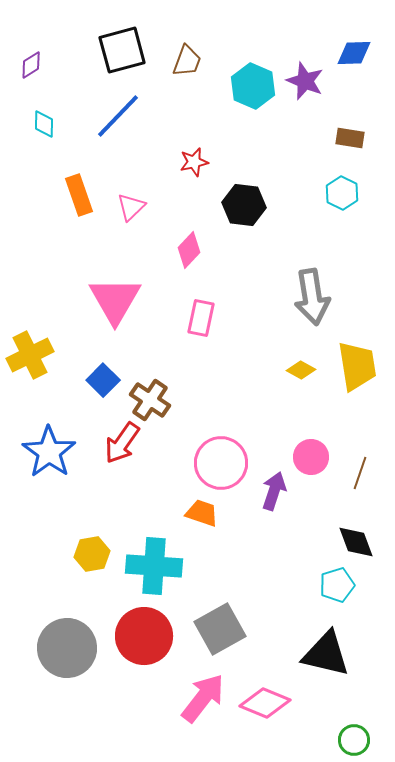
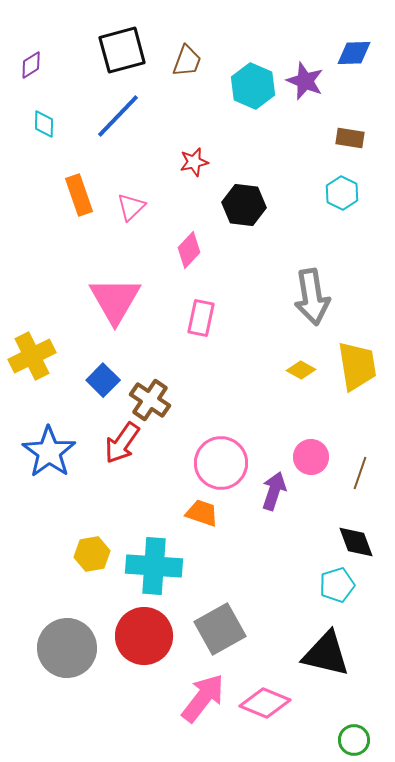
yellow cross at (30, 355): moved 2 px right, 1 px down
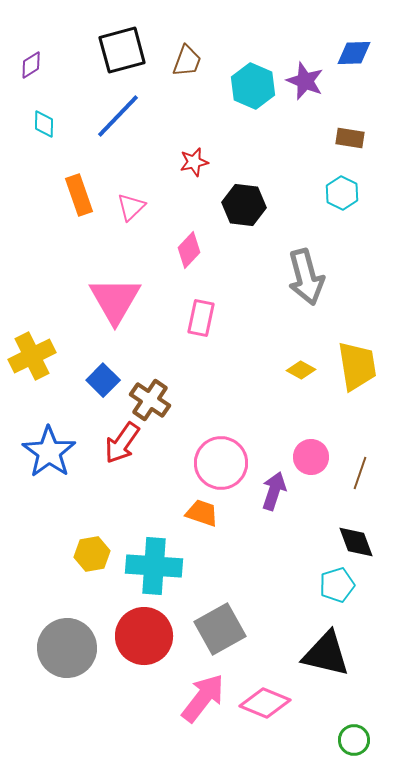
gray arrow at (312, 297): moved 6 px left, 20 px up; rotated 6 degrees counterclockwise
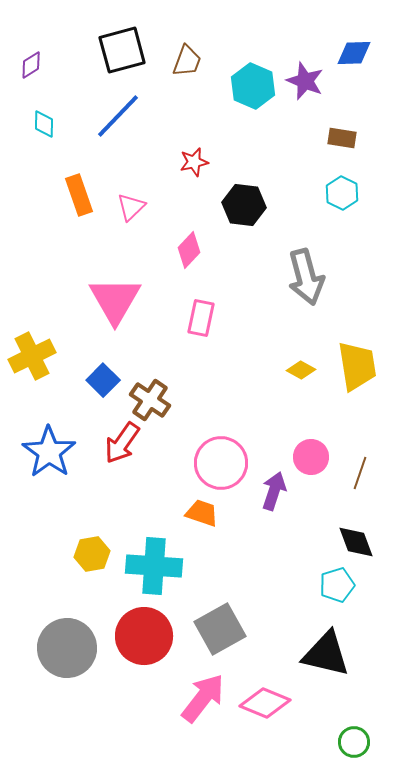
brown rectangle at (350, 138): moved 8 px left
green circle at (354, 740): moved 2 px down
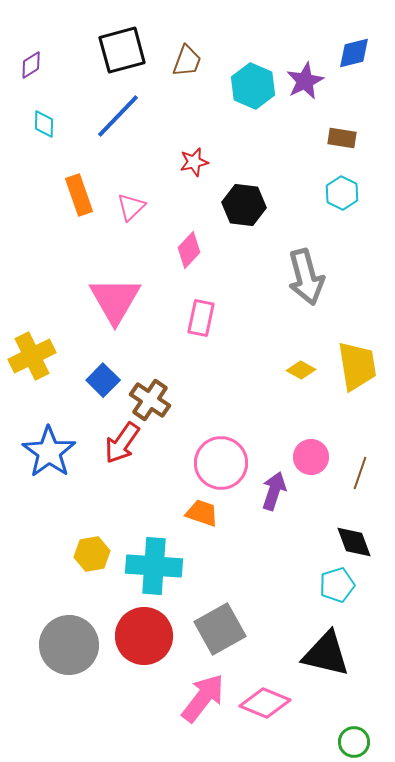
blue diamond at (354, 53): rotated 12 degrees counterclockwise
purple star at (305, 81): rotated 24 degrees clockwise
black diamond at (356, 542): moved 2 px left
gray circle at (67, 648): moved 2 px right, 3 px up
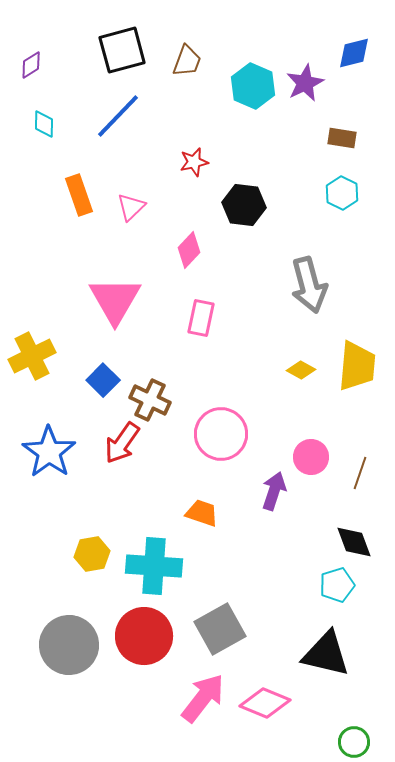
purple star at (305, 81): moved 2 px down
gray arrow at (306, 277): moved 3 px right, 8 px down
yellow trapezoid at (357, 366): rotated 14 degrees clockwise
brown cross at (150, 400): rotated 9 degrees counterclockwise
pink circle at (221, 463): moved 29 px up
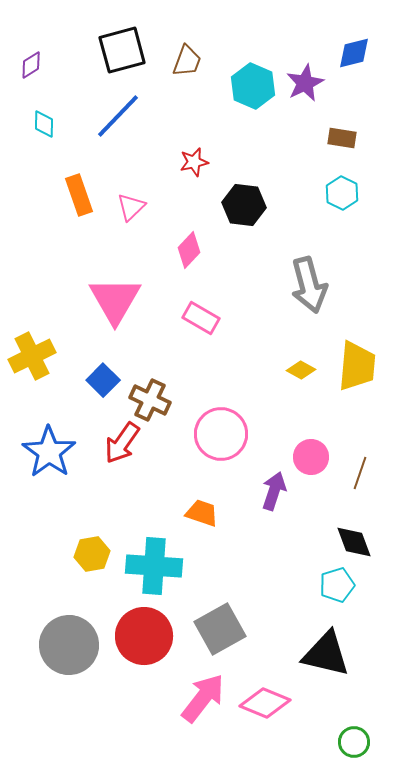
pink rectangle at (201, 318): rotated 72 degrees counterclockwise
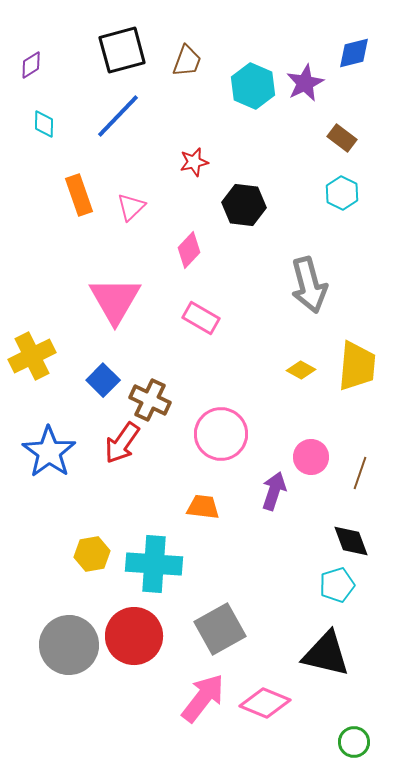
brown rectangle at (342, 138): rotated 28 degrees clockwise
orange trapezoid at (202, 513): moved 1 px right, 6 px up; rotated 12 degrees counterclockwise
black diamond at (354, 542): moved 3 px left, 1 px up
cyan cross at (154, 566): moved 2 px up
red circle at (144, 636): moved 10 px left
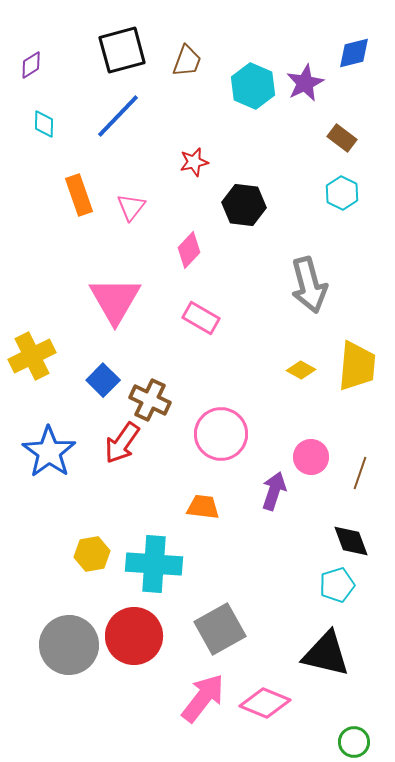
pink triangle at (131, 207): rotated 8 degrees counterclockwise
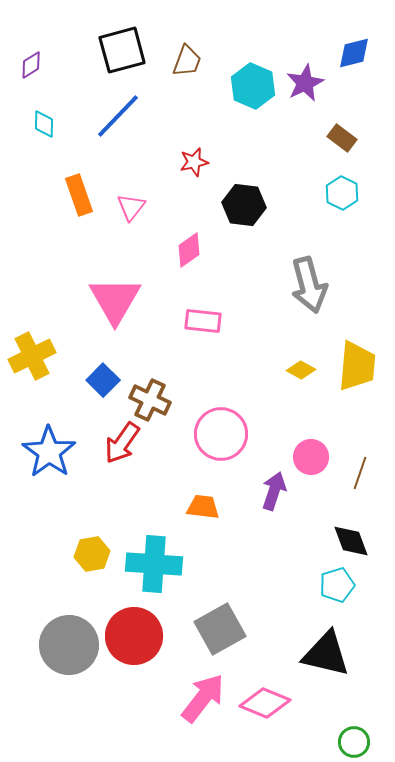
pink diamond at (189, 250): rotated 12 degrees clockwise
pink rectangle at (201, 318): moved 2 px right, 3 px down; rotated 24 degrees counterclockwise
